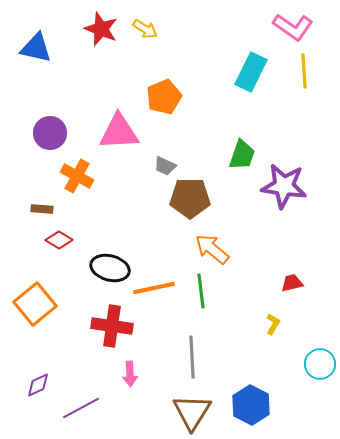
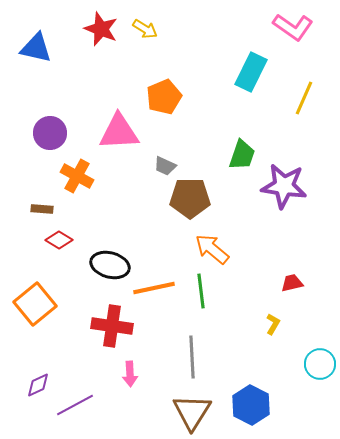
yellow line: moved 27 px down; rotated 28 degrees clockwise
black ellipse: moved 3 px up
purple line: moved 6 px left, 3 px up
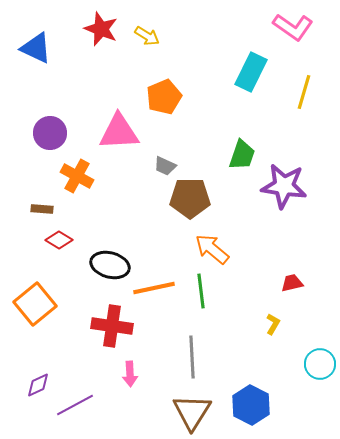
yellow arrow: moved 2 px right, 7 px down
blue triangle: rotated 12 degrees clockwise
yellow line: moved 6 px up; rotated 8 degrees counterclockwise
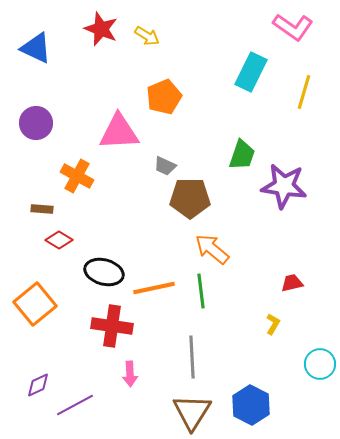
purple circle: moved 14 px left, 10 px up
black ellipse: moved 6 px left, 7 px down
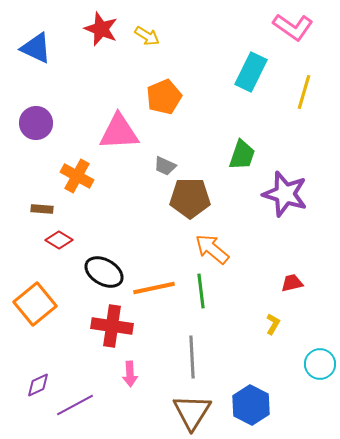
purple star: moved 1 px right, 8 px down; rotated 9 degrees clockwise
black ellipse: rotated 15 degrees clockwise
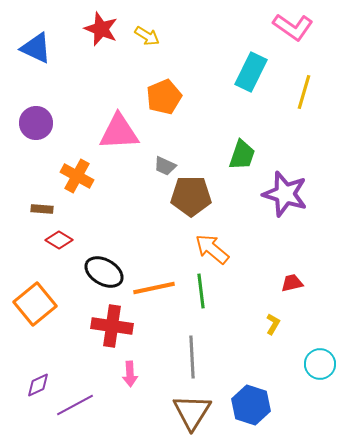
brown pentagon: moved 1 px right, 2 px up
blue hexagon: rotated 9 degrees counterclockwise
